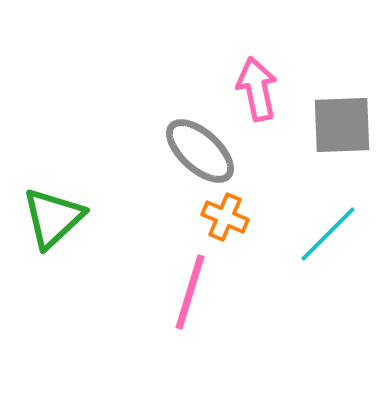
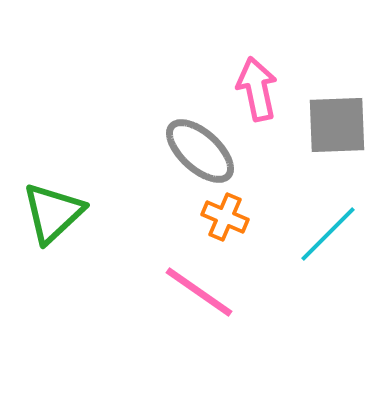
gray square: moved 5 px left
green triangle: moved 5 px up
pink line: moved 9 px right; rotated 72 degrees counterclockwise
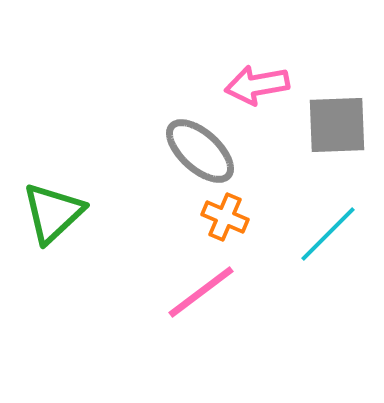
pink arrow: moved 4 px up; rotated 88 degrees counterclockwise
pink line: moved 2 px right; rotated 72 degrees counterclockwise
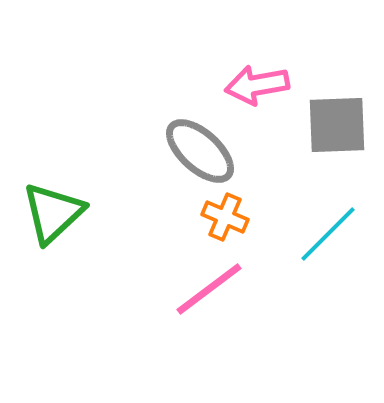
pink line: moved 8 px right, 3 px up
